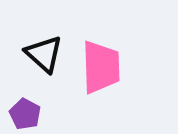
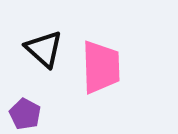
black triangle: moved 5 px up
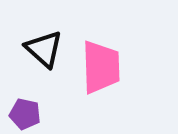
purple pentagon: rotated 16 degrees counterclockwise
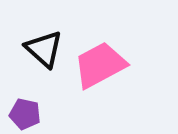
pink trapezoid: moved 1 px left, 2 px up; rotated 116 degrees counterclockwise
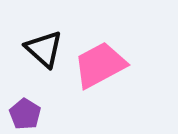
purple pentagon: rotated 20 degrees clockwise
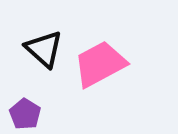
pink trapezoid: moved 1 px up
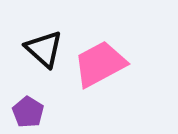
purple pentagon: moved 3 px right, 2 px up
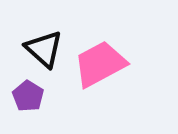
purple pentagon: moved 16 px up
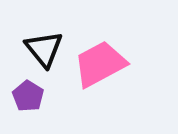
black triangle: rotated 9 degrees clockwise
